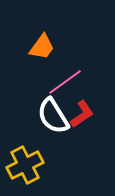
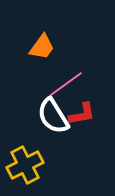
pink line: moved 1 px right, 2 px down
red L-shape: rotated 24 degrees clockwise
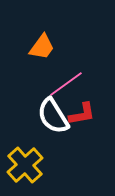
yellow cross: rotated 15 degrees counterclockwise
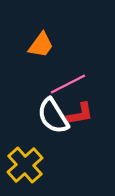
orange trapezoid: moved 1 px left, 2 px up
pink line: moved 2 px right; rotated 9 degrees clockwise
red L-shape: moved 2 px left
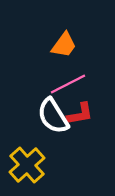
orange trapezoid: moved 23 px right
yellow cross: moved 2 px right
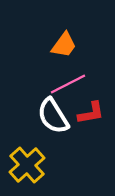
red L-shape: moved 11 px right, 1 px up
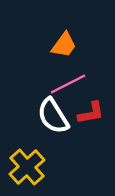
yellow cross: moved 2 px down
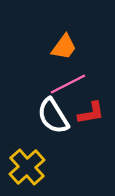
orange trapezoid: moved 2 px down
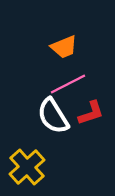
orange trapezoid: rotated 32 degrees clockwise
red L-shape: rotated 8 degrees counterclockwise
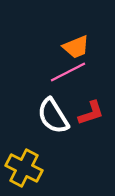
orange trapezoid: moved 12 px right
pink line: moved 12 px up
yellow cross: moved 3 px left, 1 px down; rotated 21 degrees counterclockwise
